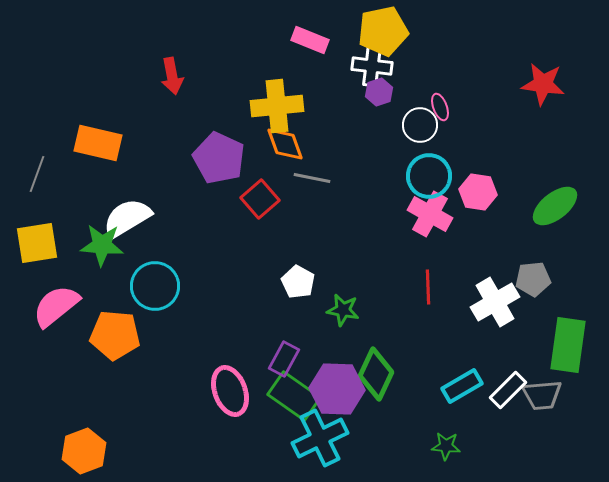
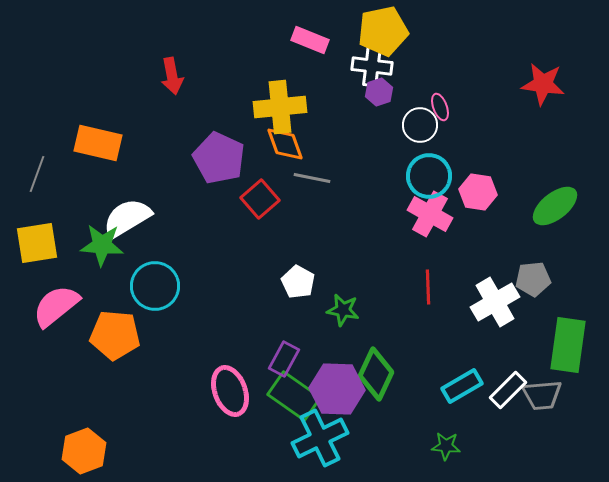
yellow cross at (277, 106): moved 3 px right, 1 px down
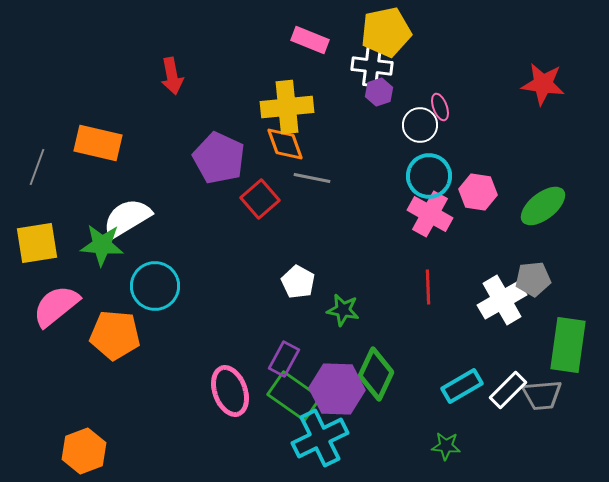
yellow pentagon at (383, 31): moved 3 px right, 1 px down
yellow cross at (280, 107): moved 7 px right
gray line at (37, 174): moved 7 px up
green ellipse at (555, 206): moved 12 px left
white cross at (495, 302): moved 7 px right, 2 px up
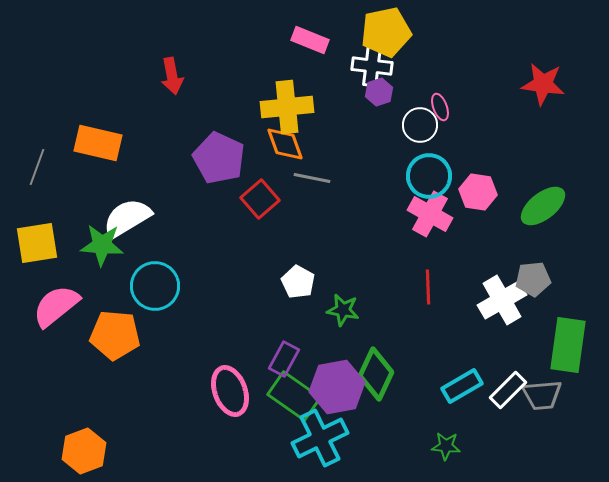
purple hexagon at (337, 389): moved 2 px up; rotated 12 degrees counterclockwise
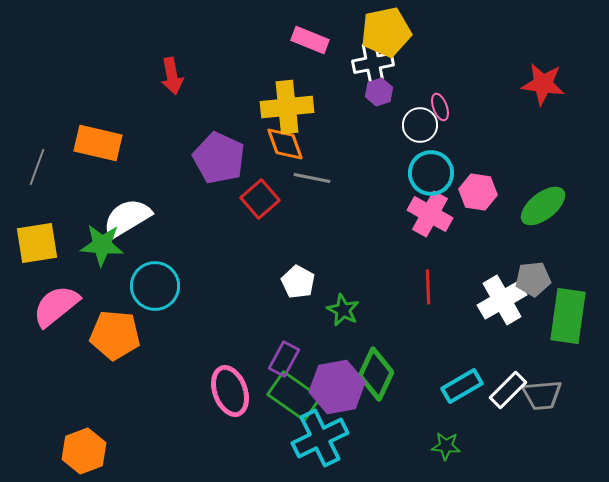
white cross at (372, 66): moved 1 px right, 3 px up; rotated 18 degrees counterclockwise
cyan circle at (429, 176): moved 2 px right, 3 px up
green star at (343, 310): rotated 16 degrees clockwise
green rectangle at (568, 345): moved 29 px up
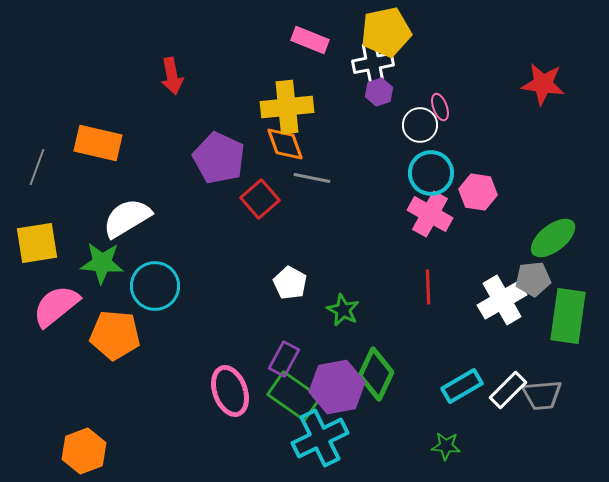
green ellipse at (543, 206): moved 10 px right, 32 px down
green star at (102, 245): moved 18 px down
white pentagon at (298, 282): moved 8 px left, 1 px down
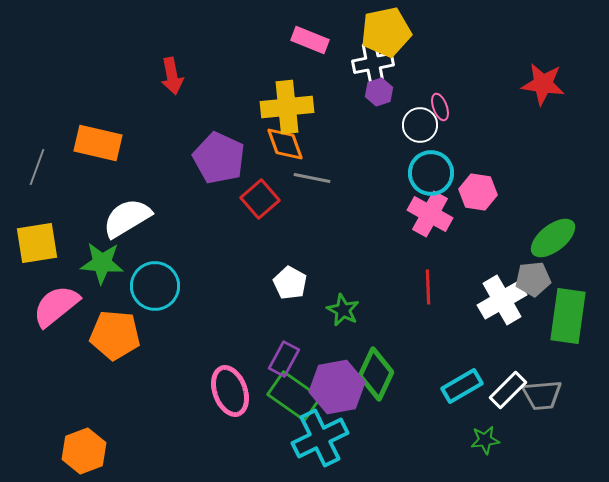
green star at (446, 446): moved 39 px right, 6 px up; rotated 12 degrees counterclockwise
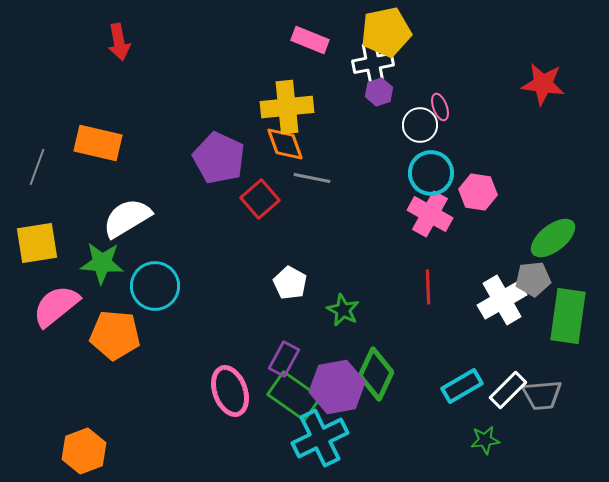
red arrow at (172, 76): moved 53 px left, 34 px up
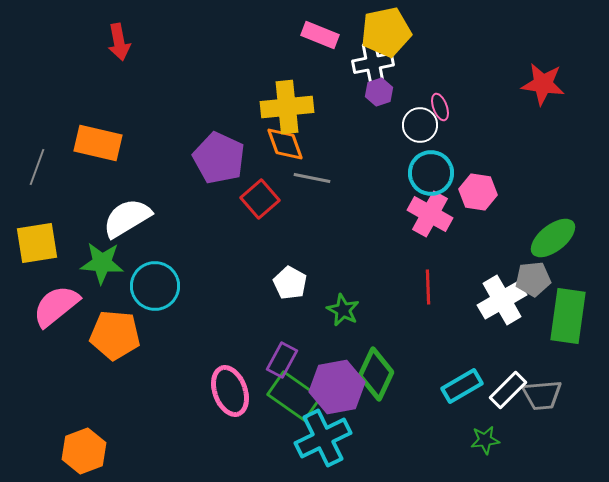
pink rectangle at (310, 40): moved 10 px right, 5 px up
purple rectangle at (284, 359): moved 2 px left, 1 px down
cyan cross at (320, 438): moved 3 px right
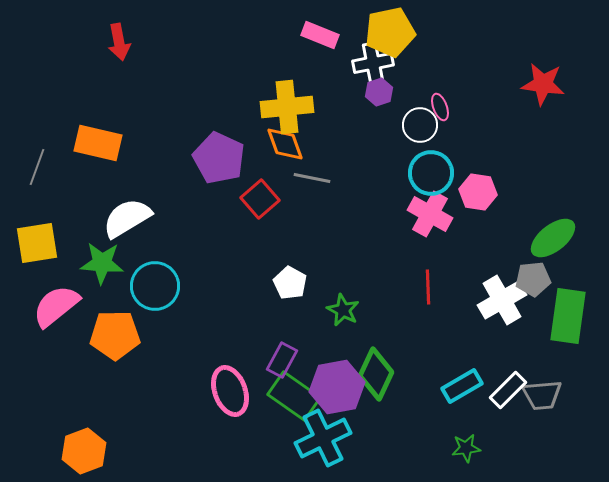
yellow pentagon at (386, 32): moved 4 px right
orange pentagon at (115, 335): rotated 6 degrees counterclockwise
green star at (485, 440): moved 19 px left, 8 px down
